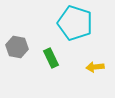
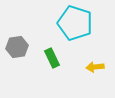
gray hexagon: rotated 20 degrees counterclockwise
green rectangle: moved 1 px right
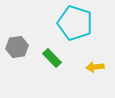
green rectangle: rotated 18 degrees counterclockwise
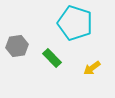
gray hexagon: moved 1 px up
yellow arrow: moved 3 px left, 1 px down; rotated 30 degrees counterclockwise
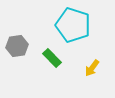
cyan pentagon: moved 2 px left, 2 px down
yellow arrow: rotated 18 degrees counterclockwise
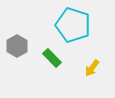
gray hexagon: rotated 20 degrees counterclockwise
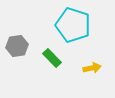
gray hexagon: rotated 20 degrees clockwise
yellow arrow: rotated 138 degrees counterclockwise
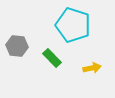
gray hexagon: rotated 15 degrees clockwise
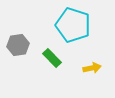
gray hexagon: moved 1 px right, 1 px up; rotated 15 degrees counterclockwise
